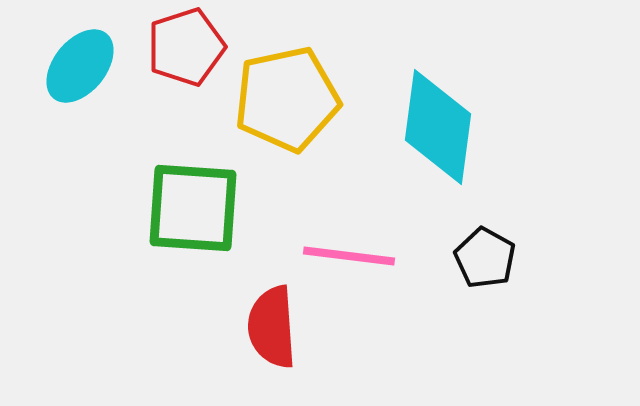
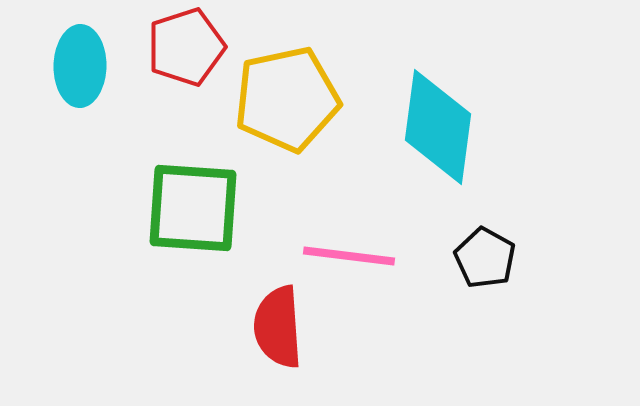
cyan ellipse: rotated 38 degrees counterclockwise
red semicircle: moved 6 px right
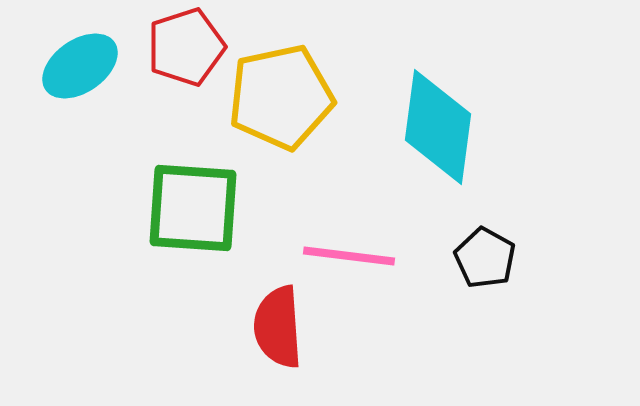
cyan ellipse: rotated 54 degrees clockwise
yellow pentagon: moved 6 px left, 2 px up
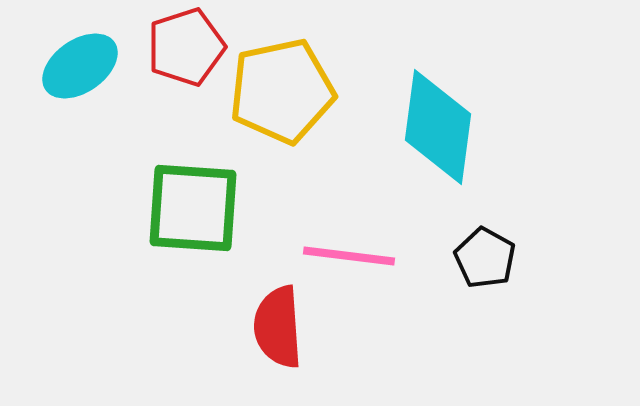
yellow pentagon: moved 1 px right, 6 px up
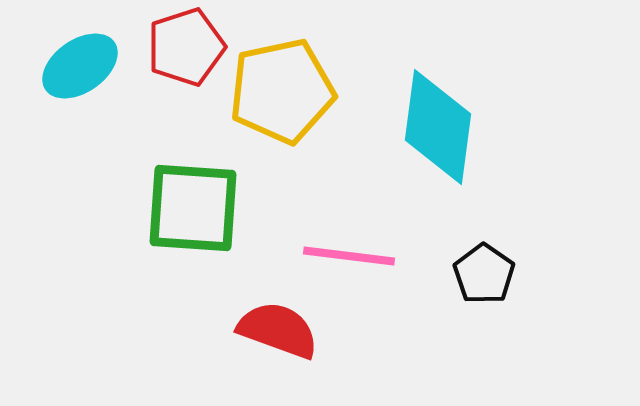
black pentagon: moved 1 px left, 16 px down; rotated 6 degrees clockwise
red semicircle: moved 3 px down; rotated 114 degrees clockwise
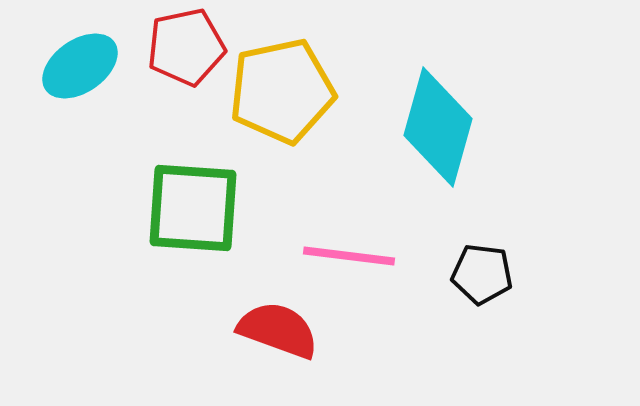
red pentagon: rotated 6 degrees clockwise
cyan diamond: rotated 8 degrees clockwise
black pentagon: moved 2 px left; rotated 28 degrees counterclockwise
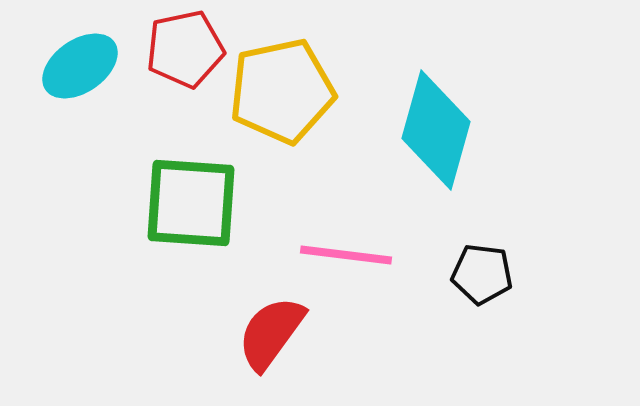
red pentagon: moved 1 px left, 2 px down
cyan diamond: moved 2 px left, 3 px down
green square: moved 2 px left, 5 px up
pink line: moved 3 px left, 1 px up
red semicircle: moved 7 px left, 3 px down; rotated 74 degrees counterclockwise
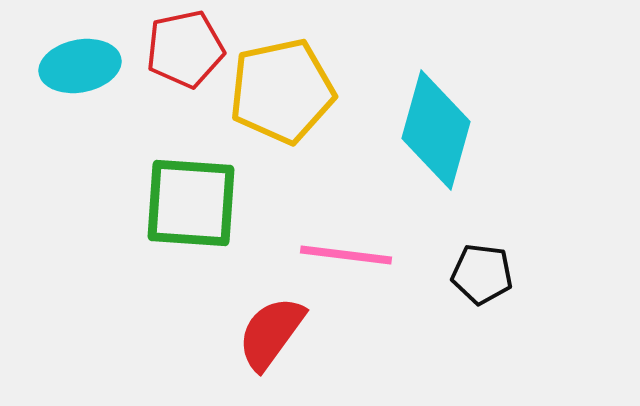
cyan ellipse: rotated 24 degrees clockwise
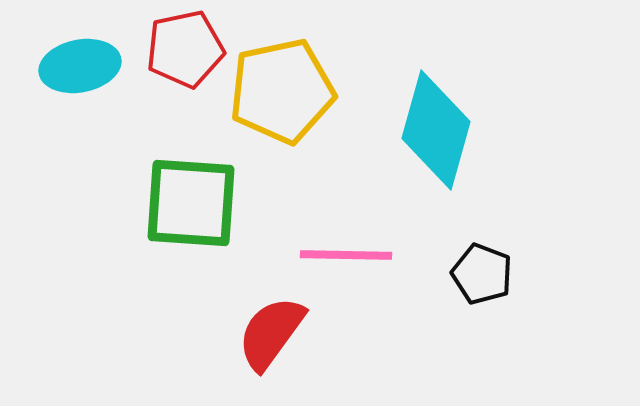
pink line: rotated 6 degrees counterclockwise
black pentagon: rotated 14 degrees clockwise
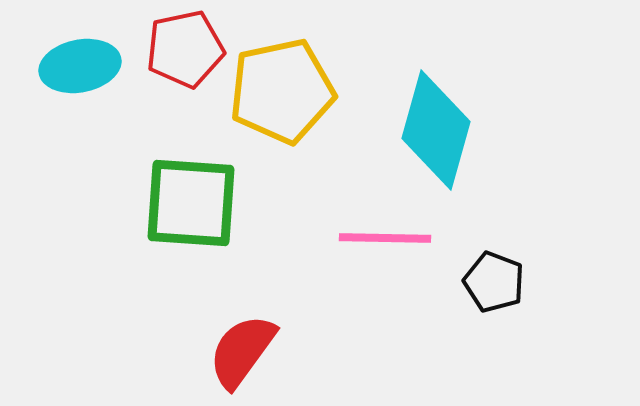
pink line: moved 39 px right, 17 px up
black pentagon: moved 12 px right, 8 px down
red semicircle: moved 29 px left, 18 px down
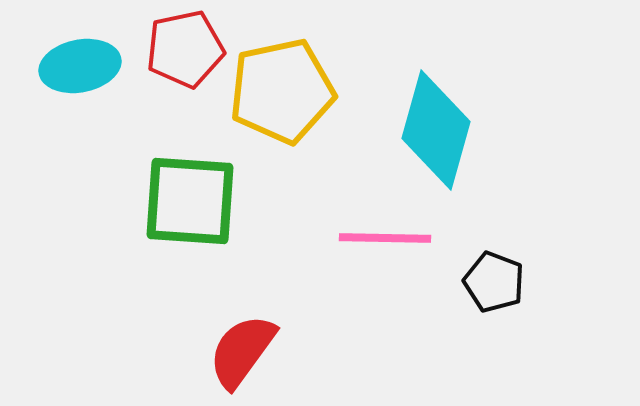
green square: moved 1 px left, 2 px up
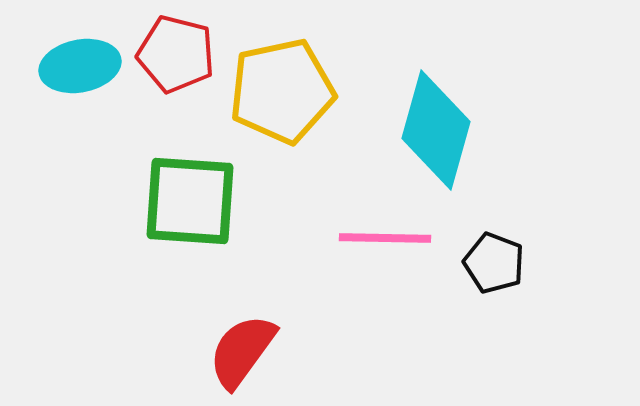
red pentagon: moved 9 px left, 5 px down; rotated 26 degrees clockwise
black pentagon: moved 19 px up
